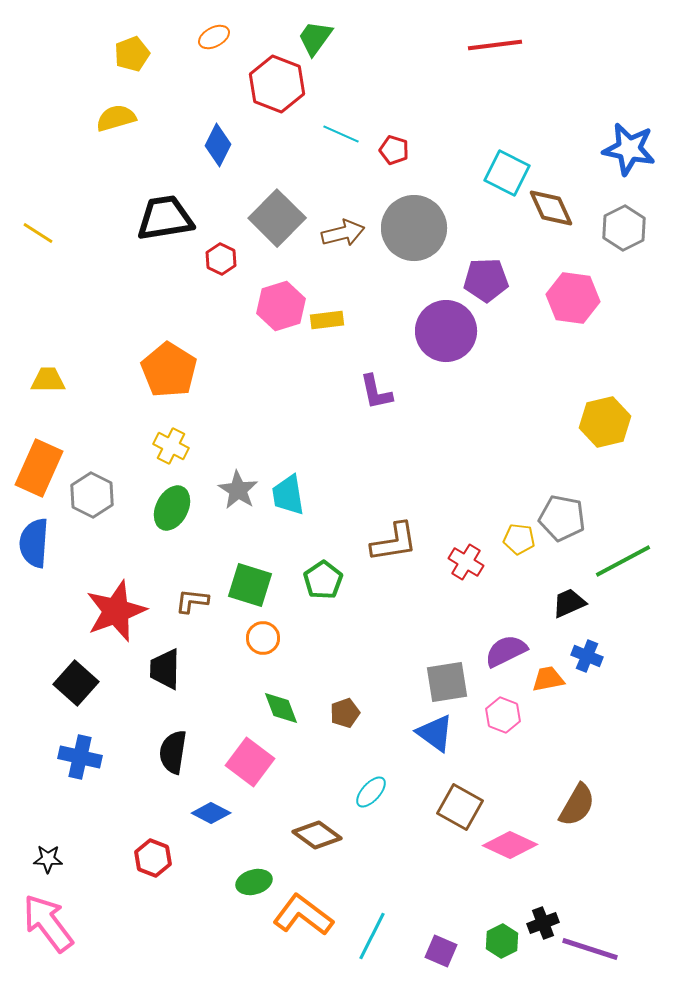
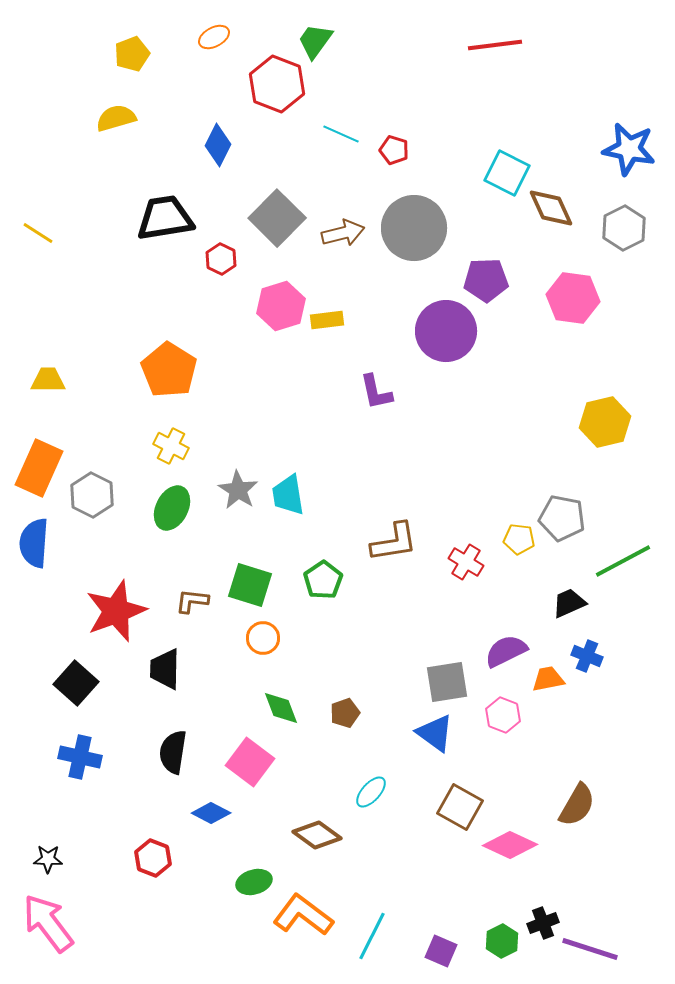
green trapezoid at (315, 38): moved 3 px down
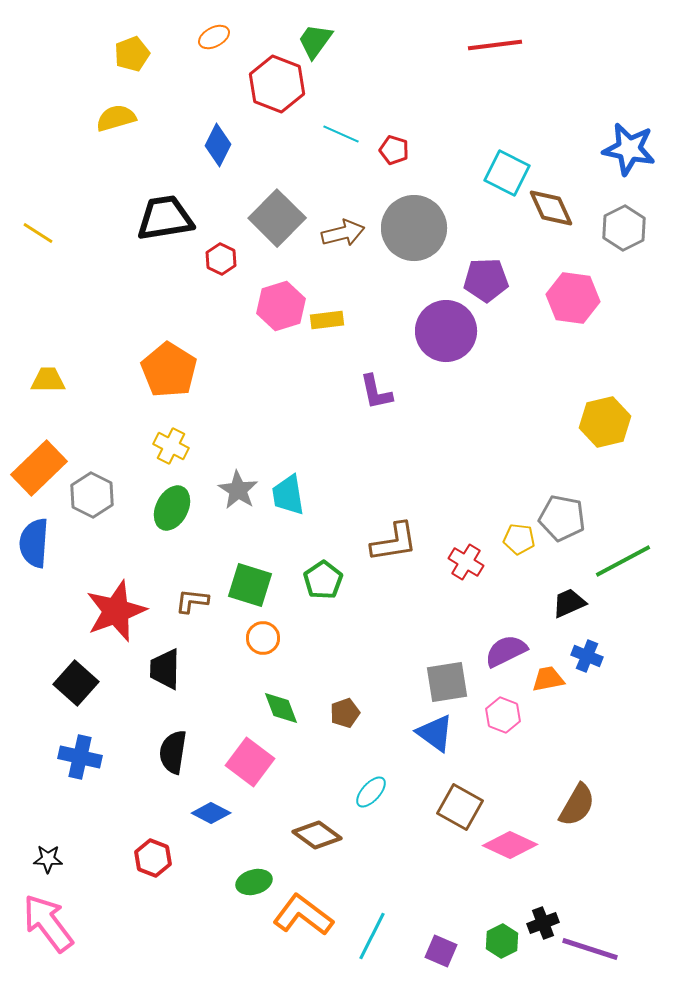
orange rectangle at (39, 468): rotated 22 degrees clockwise
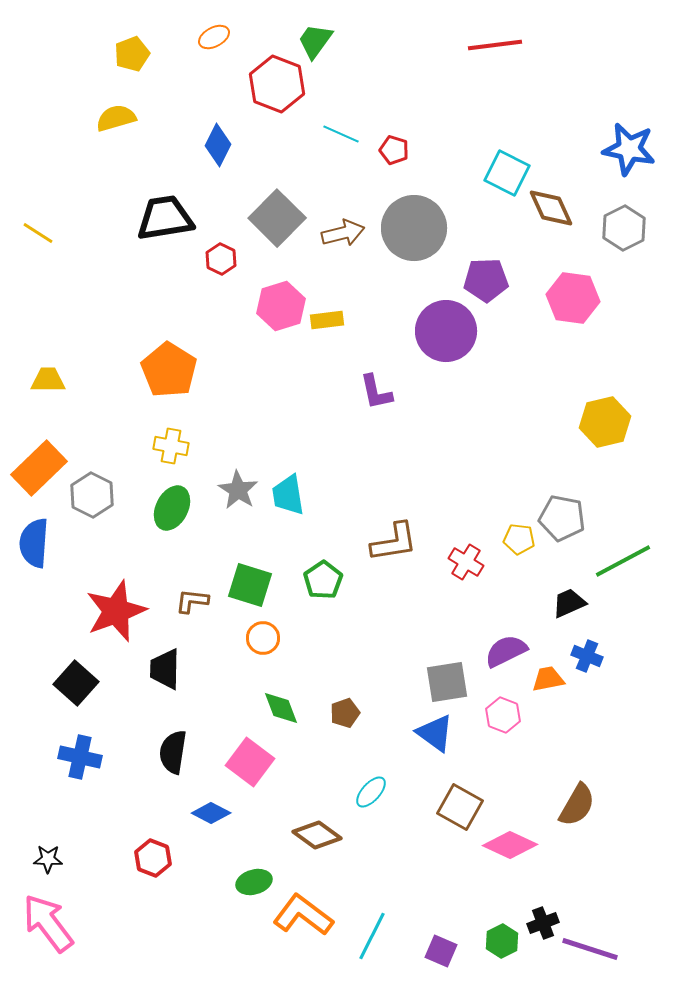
yellow cross at (171, 446): rotated 16 degrees counterclockwise
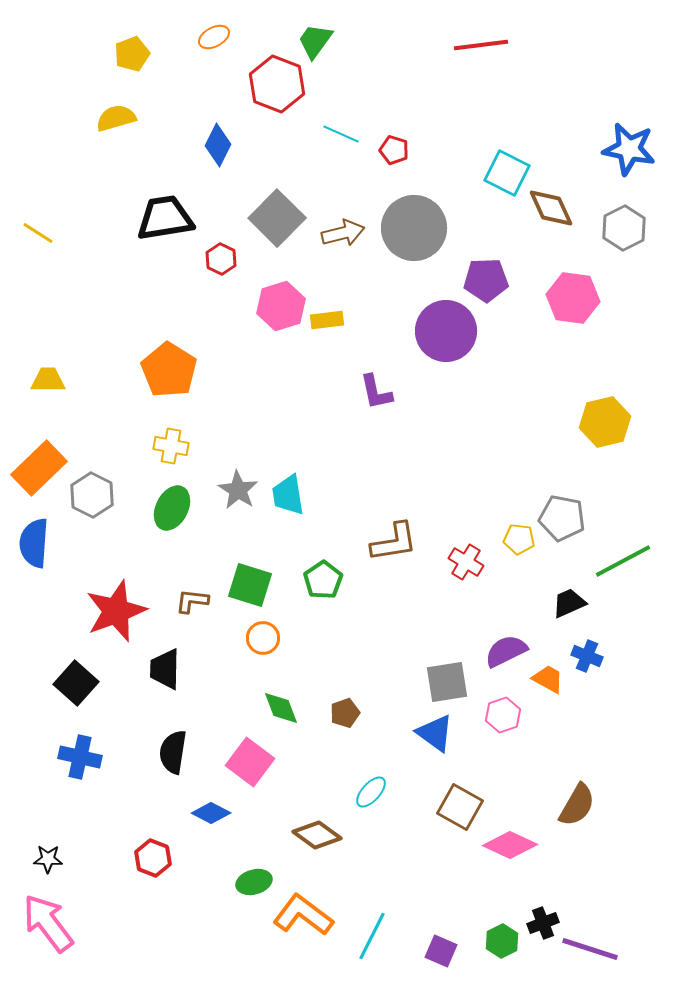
red line at (495, 45): moved 14 px left
orange trapezoid at (548, 679): rotated 40 degrees clockwise
pink hexagon at (503, 715): rotated 20 degrees clockwise
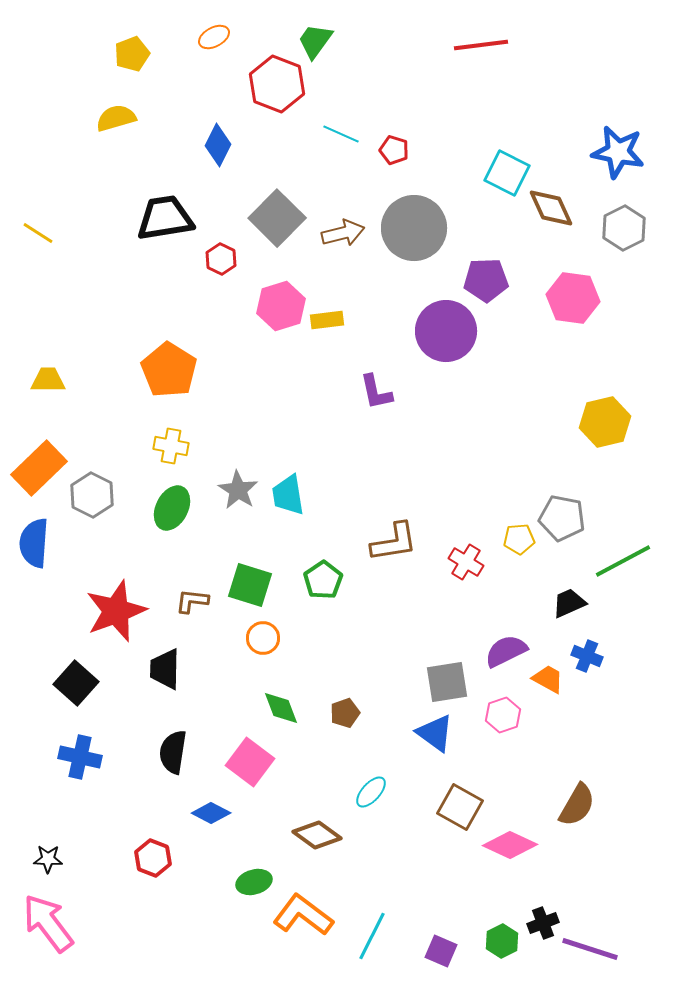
blue star at (629, 149): moved 11 px left, 3 px down
yellow pentagon at (519, 539): rotated 12 degrees counterclockwise
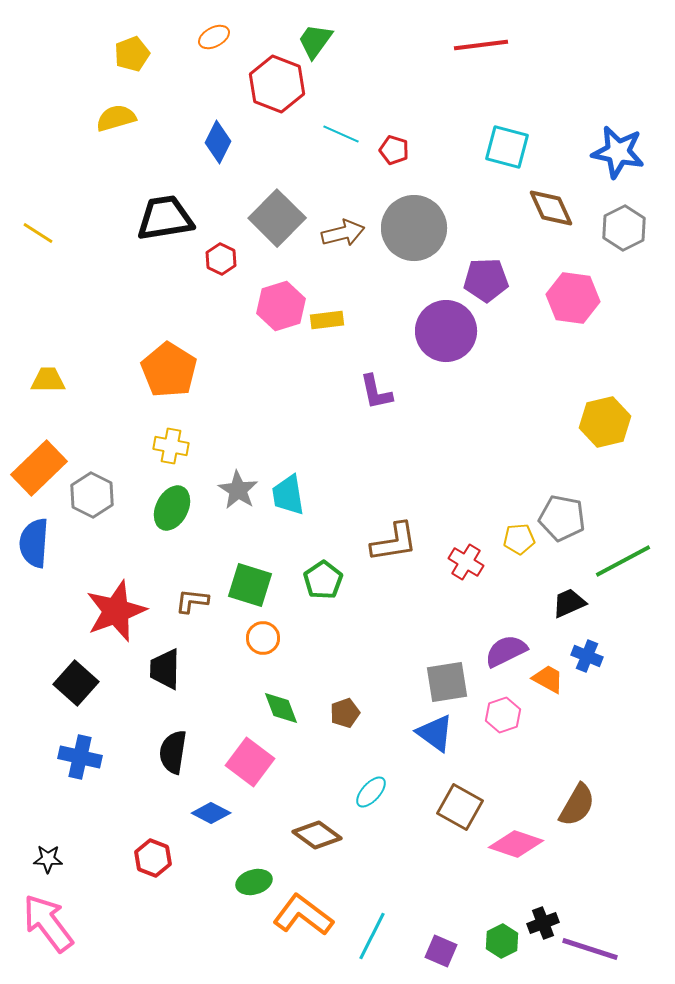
blue diamond at (218, 145): moved 3 px up
cyan square at (507, 173): moved 26 px up; rotated 12 degrees counterclockwise
pink diamond at (510, 845): moved 6 px right, 1 px up; rotated 6 degrees counterclockwise
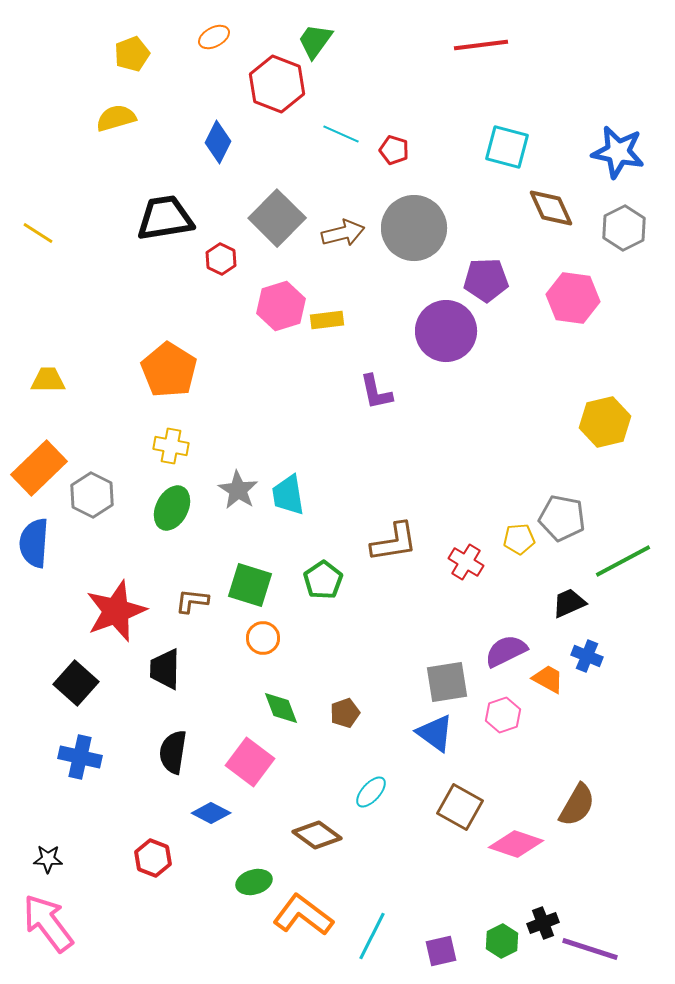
purple square at (441, 951): rotated 36 degrees counterclockwise
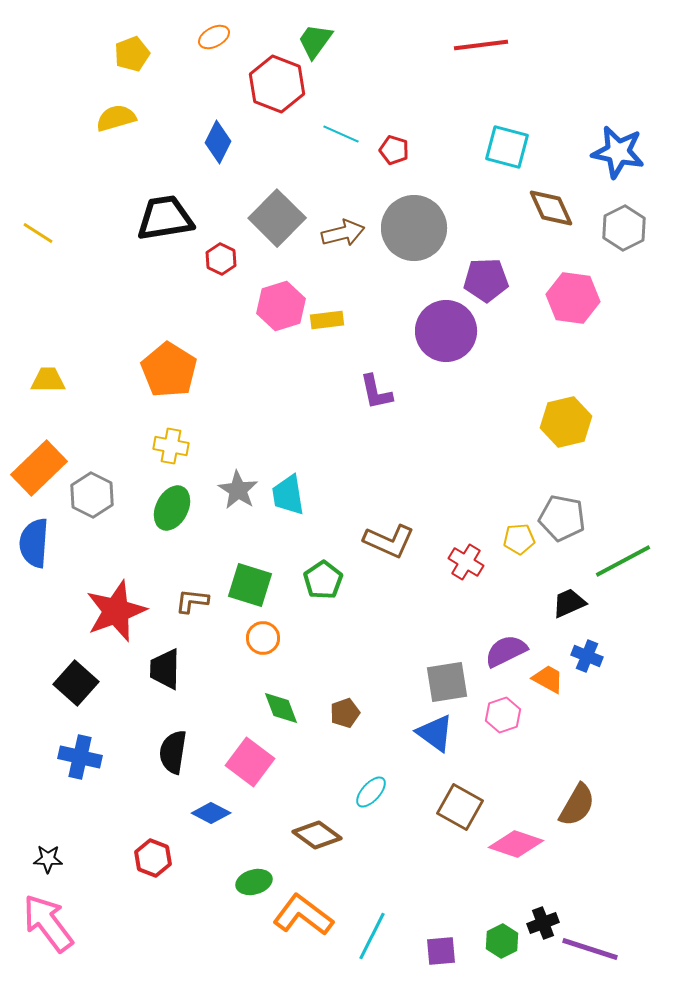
yellow hexagon at (605, 422): moved 39 px left
brown L-shape at (394, 542): moved 5 px left, 1 px up; rotated 33 degrees clockwise
purple square at (441, 951): rotated 8 degrees clockwise
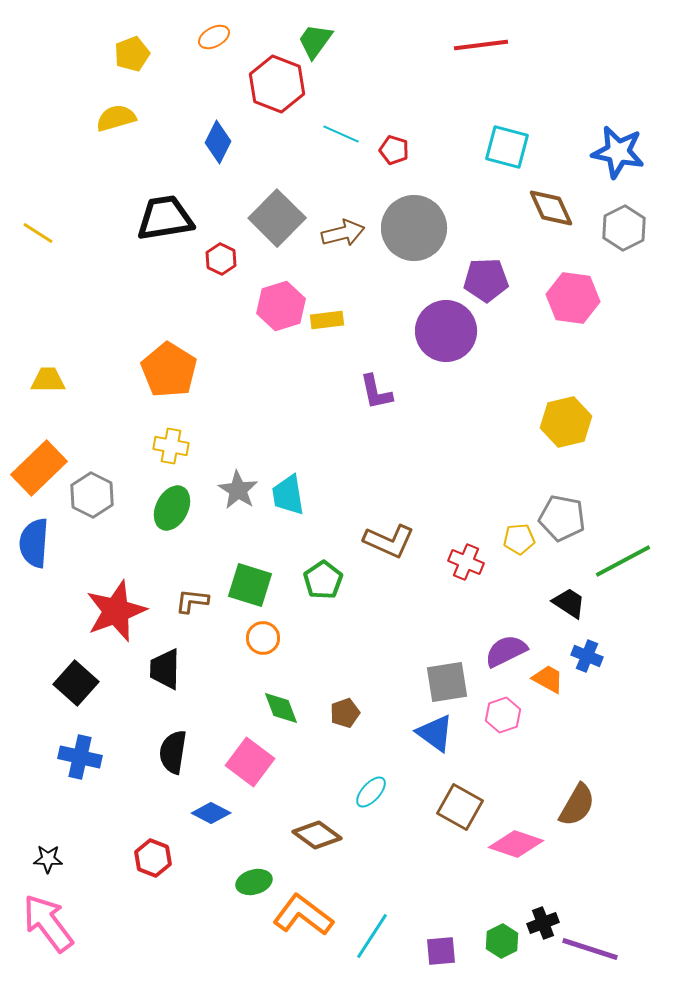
red cross at (466, 562): rotated 8 degrees counterclockwise
black trapezoid at (569, 603): rotated 57 degrees clockwise
cyan line at (372, 936): rotated 6 degrees clockwise
